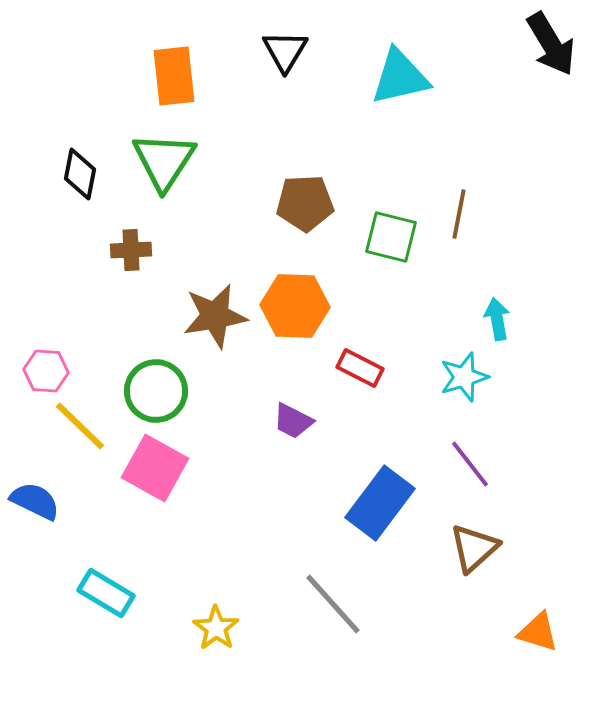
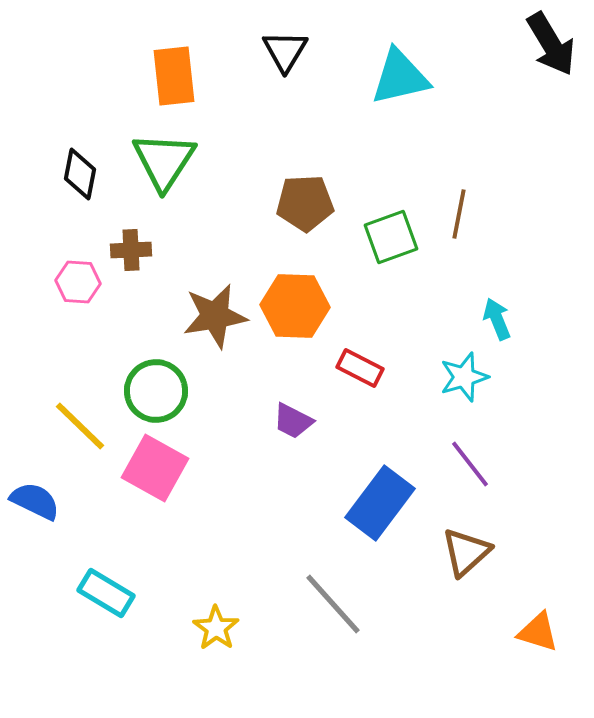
green square: rotated 34 degrees counterclockwise
cyan arrow: rotated 12 degrees counterclockwise
pink hexagon: moved 32 px right, 89 px up
brown triangle: moved 8 px left, 4 px down
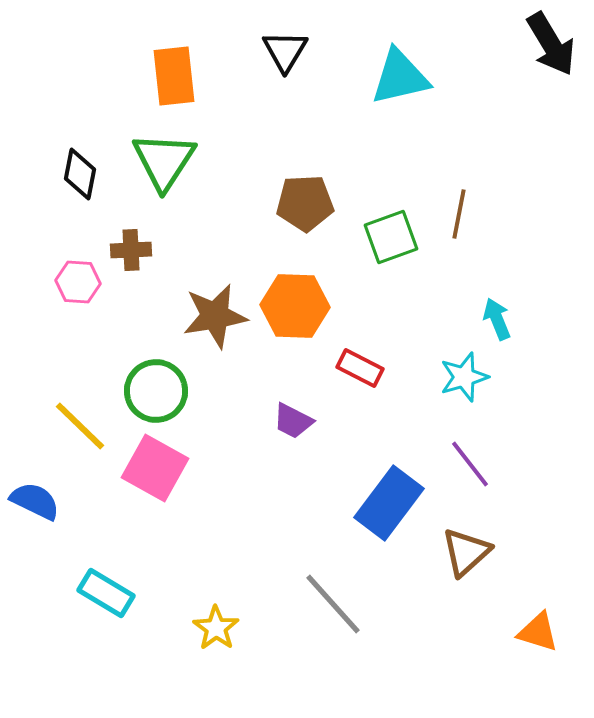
blue rectangle: moved 9 px right
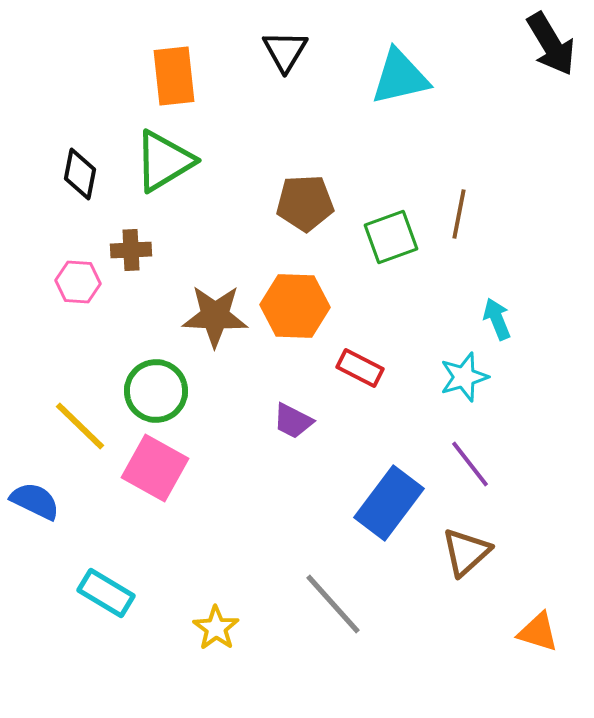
green triangle: rotated 26 degrees clockwise
brown star: rotated 12 degrees clockwise
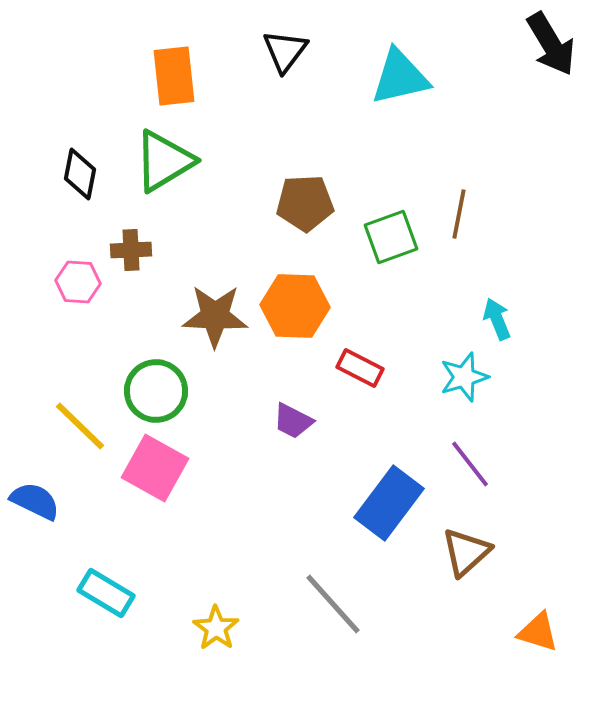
black triangle: rotated 6 degrees clockwise
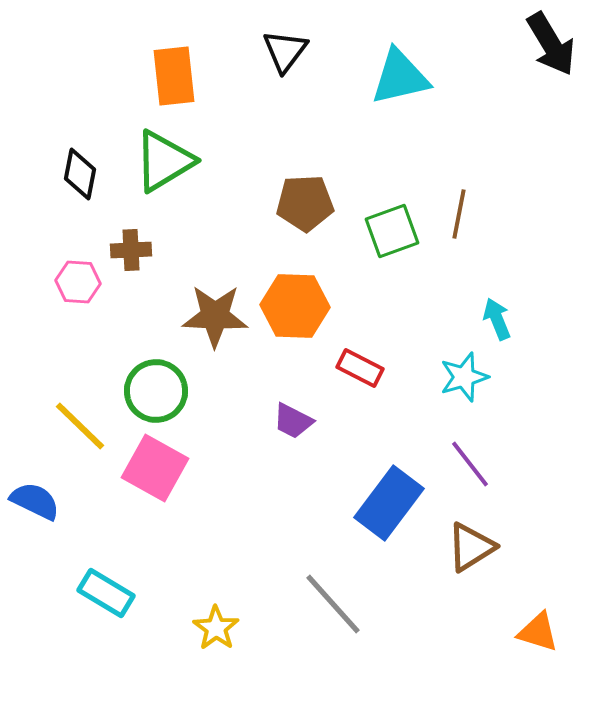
green square: moved 1 px right, 6 px up
brown triangle: moved 5 px right, 5 px up; rotated 10 degrees clockwise
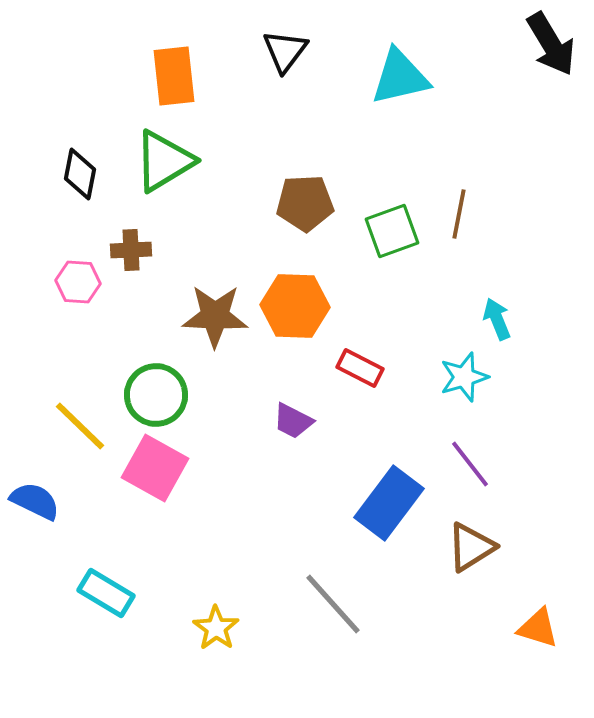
green circle: moved 4 px down
orange triangle: moved 4 px up
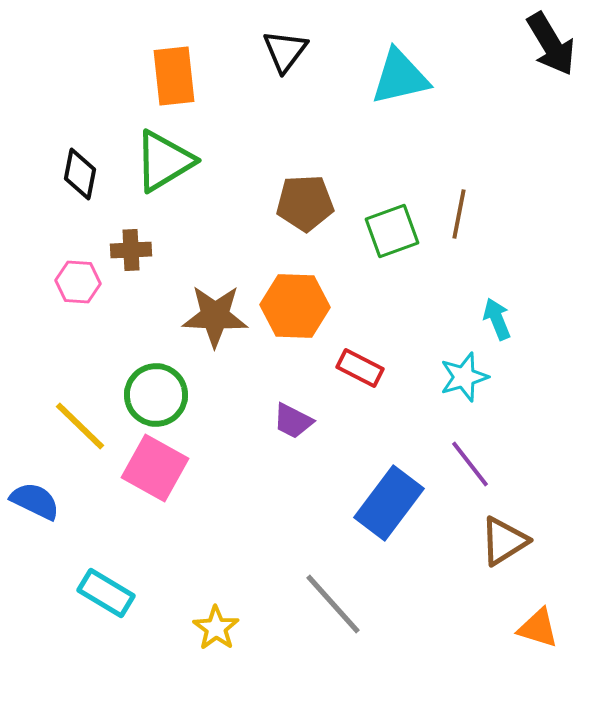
brown triangle: moved 33 px right, 6 px up
